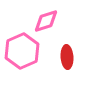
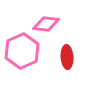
pink diamond: moved 3 px down; rotated 24 degrees clockwise
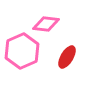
red ellipse: rotated 35 degrees clockwise
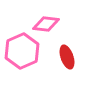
red ellipse: rotated 50 degrees counterclockwise
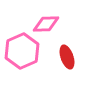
pink diamond: rotated 8 degrees counterclockwise
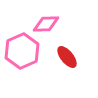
red ellipse: rotated 20 degrees counterclockwise
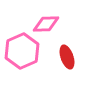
red ellipse: rotated 20 degrees clockwise
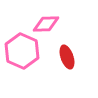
pink hexagon: rotated 12 degrees counterclockwise
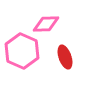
red ellipse: moved 2 px left
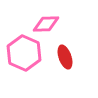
pink hexagon: moved 2 px right, 2 px down
